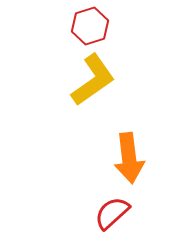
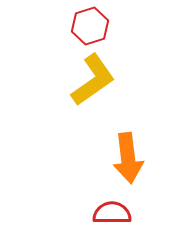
orange arrow: moved 1 px left
red semicircle: rotated 42 degrees clockwise
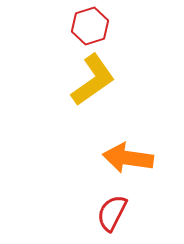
orange arrow: rotated 105 degrees clockwise
red semicircle: rotated 63 degrees counterclockwise
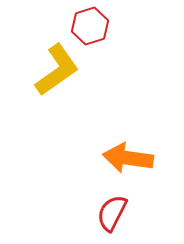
yellow L-shape: moved 36 px left, 10 px up
